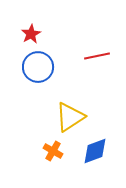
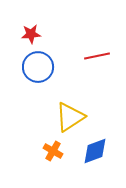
red star: rotated 24 degrees clockwise
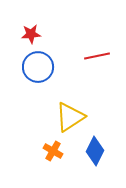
blue diamond: rotated 44 degrees counterclockwise
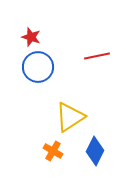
red star: moved 3 px down; rotated 24 degrees clockwise
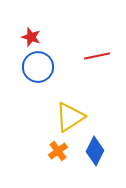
orange cross: moved 5 px right; rotated 24 degrees clockwise
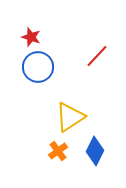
red line: rotated 35 degrees counterclockwise
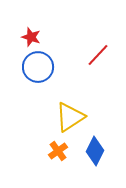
red line: moved 1 px right, 1 px up
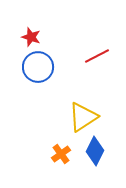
red line: moved 1 px left, 1 px down; rotated 20 degrees clockwise
yellow triangle: moved 13 px right
orange cross: moved 3 px right, 3 px down
